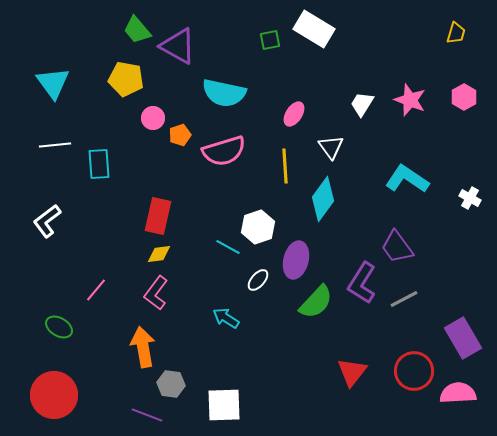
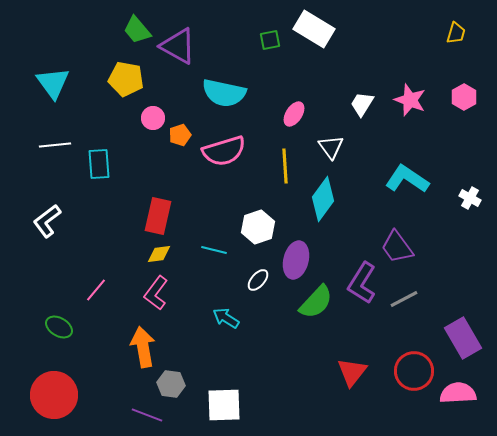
cyan line at (228, 247): moved 14 px left, 3 px down; rotated 15 degrees counterclockwise
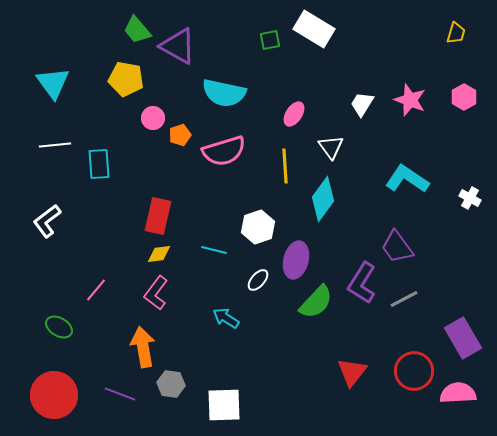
purple line at (147, 415): moved 27 px left, 21 px up
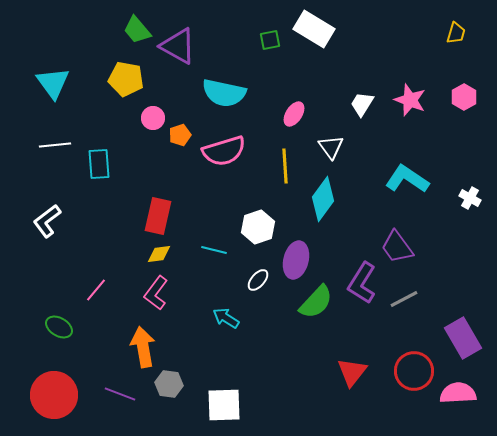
gray hexagon at (171, 384): moved 2 px left
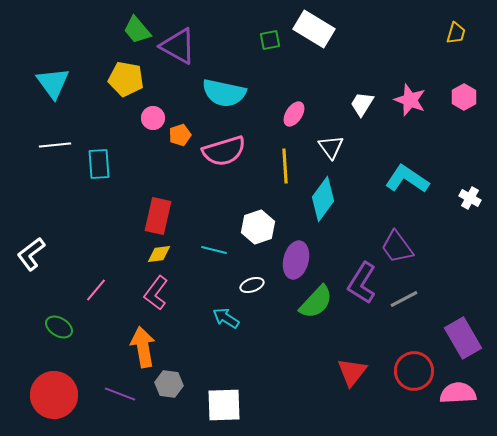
white L-shape at (47, 221): moved 16 px left, 33 px down
white ellipse at (258, 280): moved 6 px left, 5 px down; rotated 30 degrees clockwise
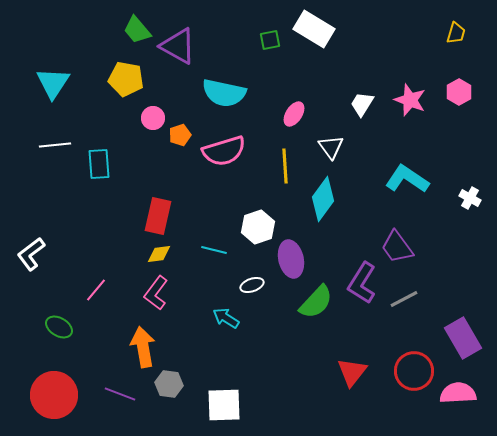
cyan triangle at (53, 83): rotated 9 degrees clockwise
pink hexagon at (464, 97): moved 5 px left, 5 px up
purple ellipse at (296, 260): moved 5 px left, 1 px up; rotated 27 degrees counterclockwise
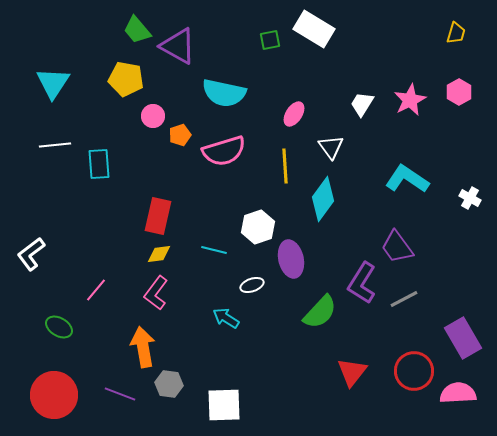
pink star at (410, 100): rotated 24 degrees clockwise
pink circle at (153, 118): moved 2 px up
green semicircle at (316, 302): moved 4 px right, 10 px down
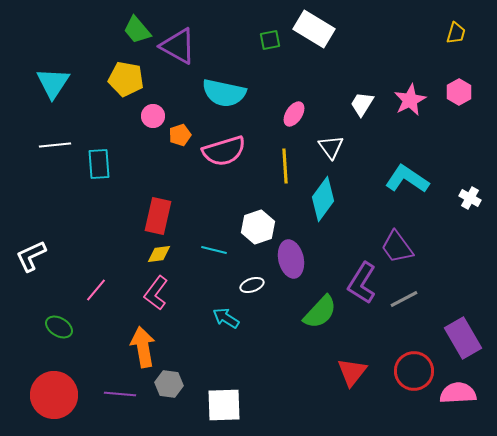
white L-shape at (31, 254): moved 2 px down; rotated 12 degrees clockwise
purple line at (120, 394): rotated 16 degrees counterclockwise
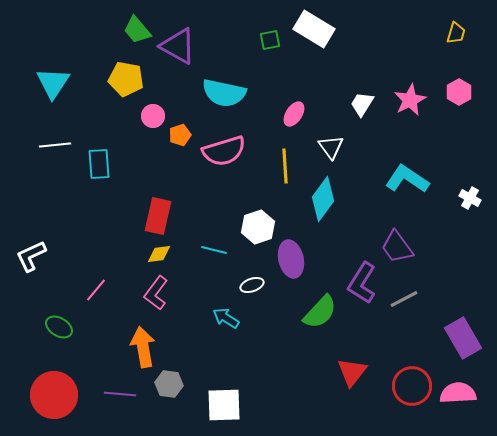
red circle at (414, 371): moved 2 px left, 15 px down
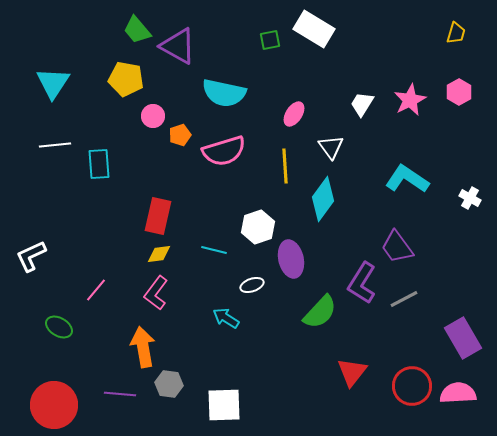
red circle at (54, 395): moved 10 px down
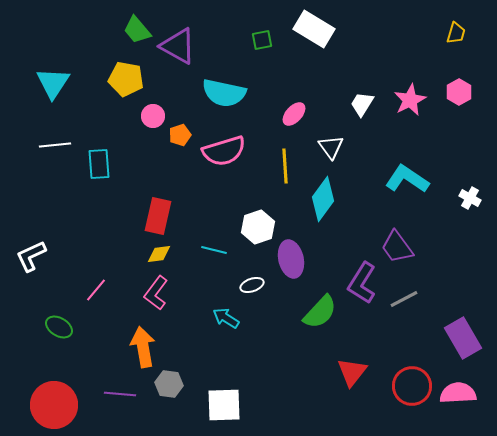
green square at (270, 40): moved 8 px left
pink ellipse at (294, 114): rotated 10 degrees clockwise
